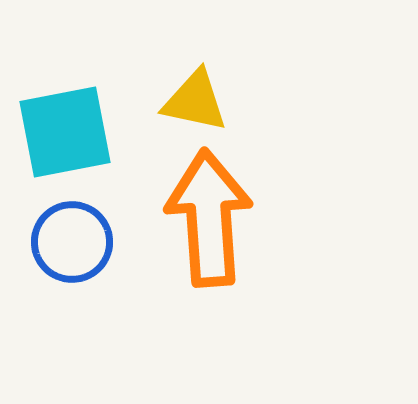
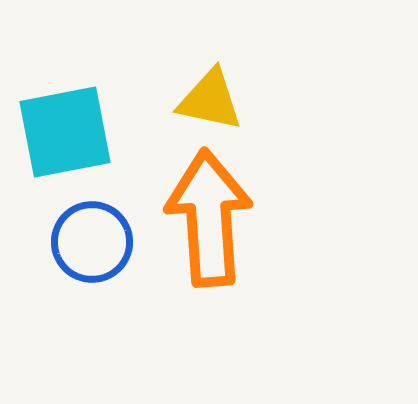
yellow triangle: moved 15 px right, 1 px up
blue circle: moved 20 px right
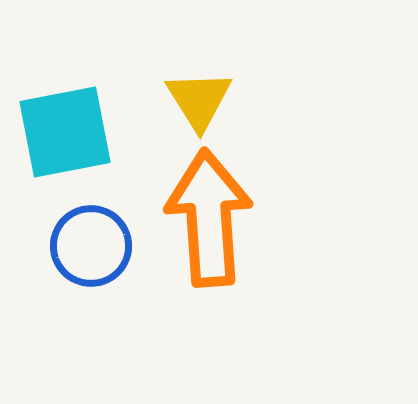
yellow triangle: moved 11 px left; rotated 46 degrees clockwise
blue circle: moved 1 px left, 4 px down
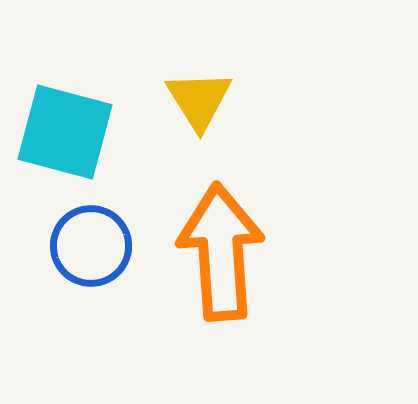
cyan square: rotated 26 degrees clockwise
orange arrow: moved 12 px right, 34 px down
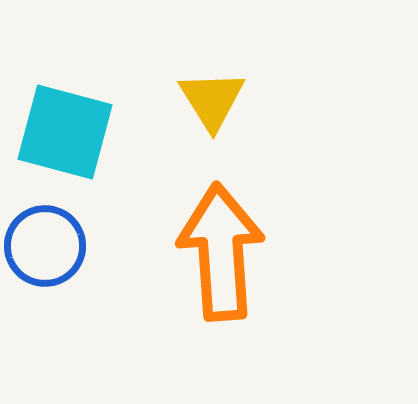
yellow triangle: moved 13 px right
blue circle: moved 46 px left
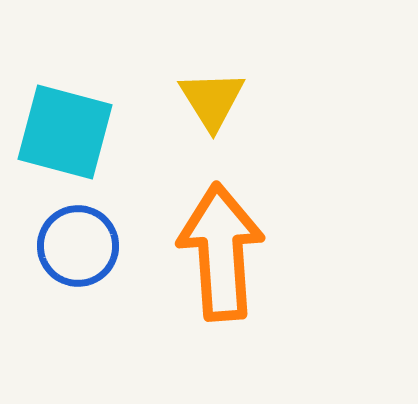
blue circle: moved 33 px right
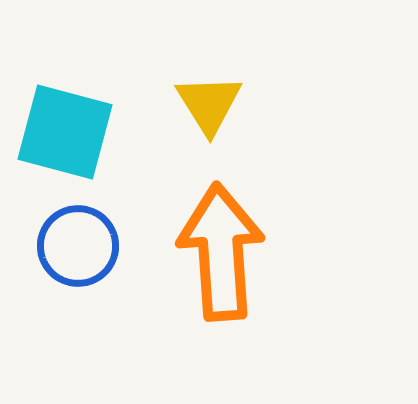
yellow triangle: moved 3 px left, 4 px down
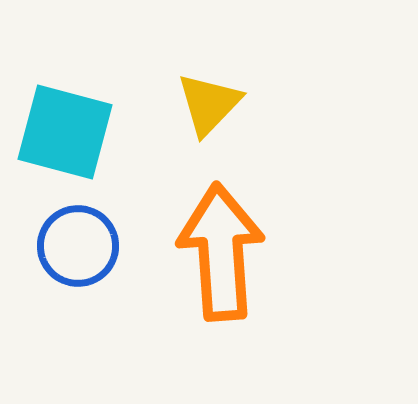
yellow triangle: rotated 16 degrees clockwise
